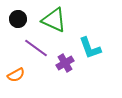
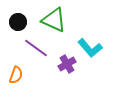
black circle: moved 3 px down
cyan L-shape: rotated 20 degrees counterclockwise
purple cross: moved 2 px right, 1 px down
orange semicircle: rotated 42 degrees counterclockwise
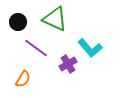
green triangle: moved 1 px right, 1 px up
purple cross: moved 1 px right
orange semicircle: moved 7 px right, 4 px down; rotated 12 degrees clockwise
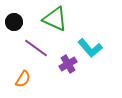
black circle: moved 4 px left
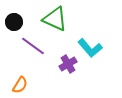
purple line: moved 3 px left, 2 px up
orange semicircle: moved 3 px left, 6 px down
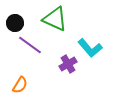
black circle: moved 1 px right, 1 px down
purple line: moved 3 px left, 1 px up
